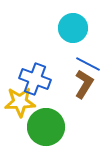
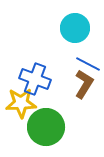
cyan circle: moved 2 px right
yellow star: moved 1 px right, 1 px down
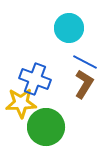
cyan circle: moved 6 px left
blue line: moved 3 px left, 2 px up
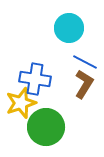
blue cross: rotated 12 degrees counterclockwise
yellow star: rotated 16 degrees counterclockwise
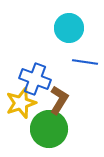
blue line: rotated 20 degrees counterclockwise
blue cross: rotated 12 degrees clockwise
brown L-shape: moved 25 px left, 16 px down
green circle: moved 3 px right, 2 px down
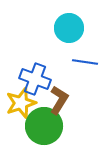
green circle: moved 5 px left, 3 px up
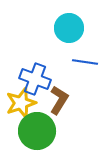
green circle: moved 7 px left, 5 px down
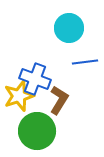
blue line: rotated 15 degrees counterclockwise
yellow star: moved 2 px left, 7 px up
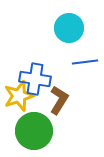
blue cross: rotated 12 degrees counterclockwise
green circle: moved 3 px left
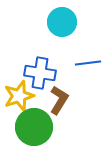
cyan circle: moved 7 px left, 6 px up
blue line: moved 3 px right, 1 px down
blue cross: moved 5 px right, 6 px up
green circle: moved 4 px up
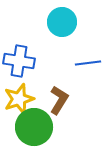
blue cross: moved 21 px left, 12 px up
yellow star: moved 3 px down
